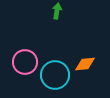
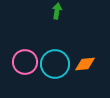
cyan circle: moved 11 px up
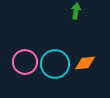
green arrow: moved 19 px right
orange diamond: moved 1 px up
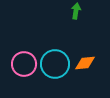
pink circle: moved 1 px left, 2 px down
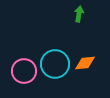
green arrow: moved 3 px right, 3 px down
pink circle: moved 7 px down
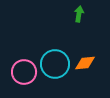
pink circle: moved 1 px down
